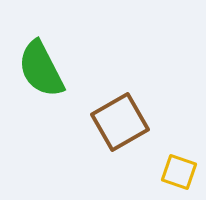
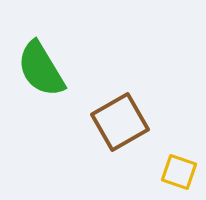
green semicircle: rotated 4 degrees counterclockwise
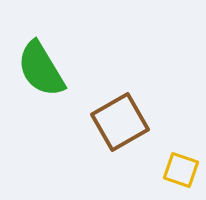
yellow square: moved 2 px right, 2 px up
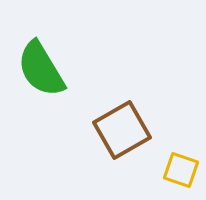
brown square: moved 2 px right, 8 px down
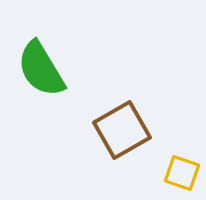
yellow square: moved 1 px right, 3 px down
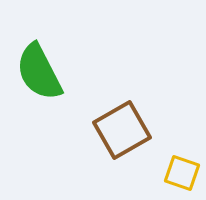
green semicircle: moved 2 px left, 3 px down; rotated 4 degrees clockwise
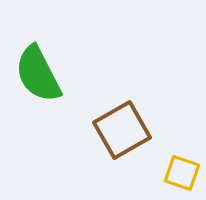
green semicircle: moved 1 px left, 2 px down
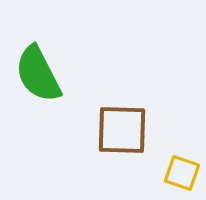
brown square: rotated 32 degrees clockwise
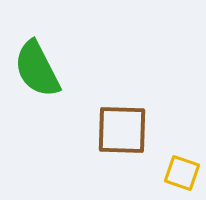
green semicircle: moved 1 px left, 5 px up
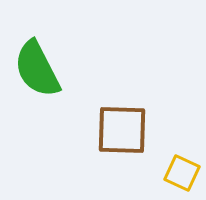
yellow square: rotated 6 degrees clockwise
